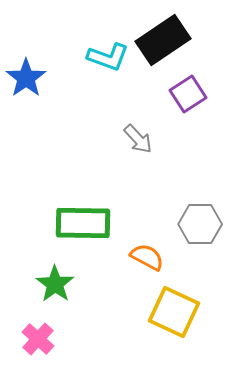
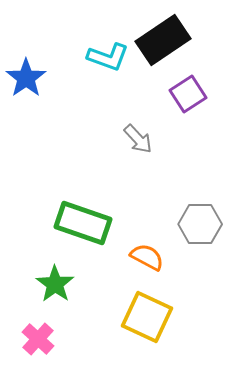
green rectangle: rotated 18 degrees clockwise
yellow square: moved 27 px left, 5 px down
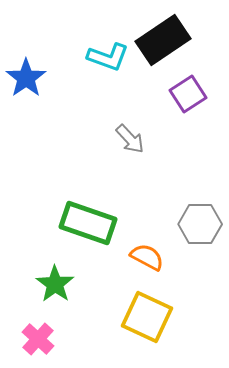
gray arrow: moved 8 px left
green rectangle: moved 5 px right
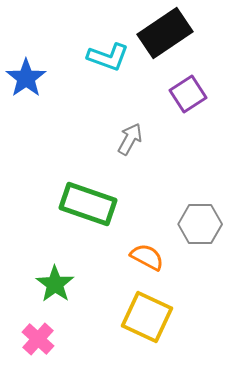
black rectangle: moved 2 px right, 7 px up
gray arrow: rotated 108 degrees counterclockwise
green rectangle: moved 19 px up
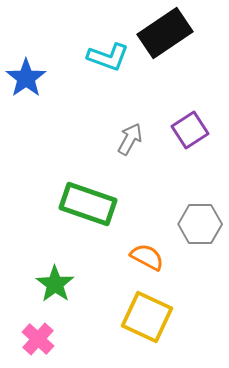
purple square: moved 2 px right, 36 px down
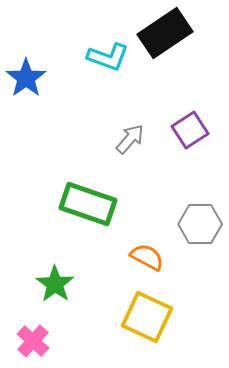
gray arrow: rotated 12 degrees clockwise
pink cross: moved 5 px left, 2 px down
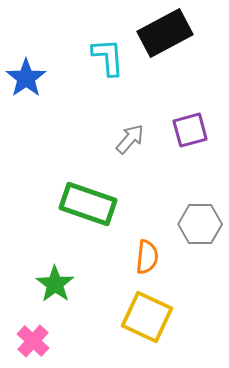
black rectangle: rotated 6 degrees clockwise
cyan L-shape: rotated 114 degrees counterclockwise
purple square: rotated 18 degrees clockwise
orange semicircle: rotated 68 degrees clockwise
